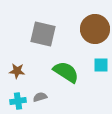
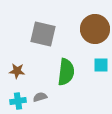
green semicircle: rotated 64 degrees clockwise
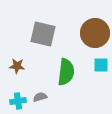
brown circle: moved 4 px down
brown star: moved 5 px up
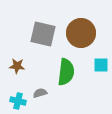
brown circle: moved 14 px left
gray semicircle: moved 4 px up
cyan cross: rotated 21 degrees clockwise
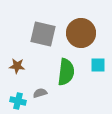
cyan square: moved 3 px left
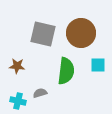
green semicircle: moved 1 px up
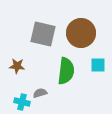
cyan cross: moved 4 px right, 1 px down
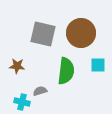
gray semicircle: moved 2 px up
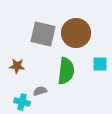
brown circle: moved 5 px left
cyan square: moved 2 px right, 1 px up
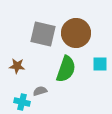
green semicircle: moved 2 px up; rotated 12 degrees clockwise
